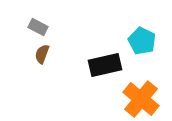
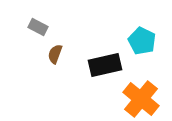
brown semicircle: moved 13 px right
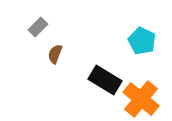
gray rectangle: rotated 72 degrees counterclockwise
black rectangle: moved 15 px down; rotated 44 degrees clockwise
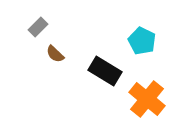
brown semicircle: rotated 66 degrees counterclockwise
black rectangle: moved 9 px up
orange cross: moved 6 px right
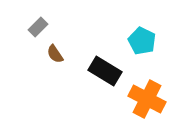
brown semicircle: rotated 12 degrees clockwise
orange cross: rotated 12 degrees counterclockwise
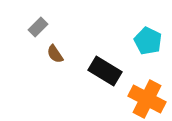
cyan pentagon: moved 6 px right
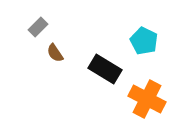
cyan pentagon: moved 4 px left
brown semicircle: moved 1 px up
black rectangle: moved 2 px up
